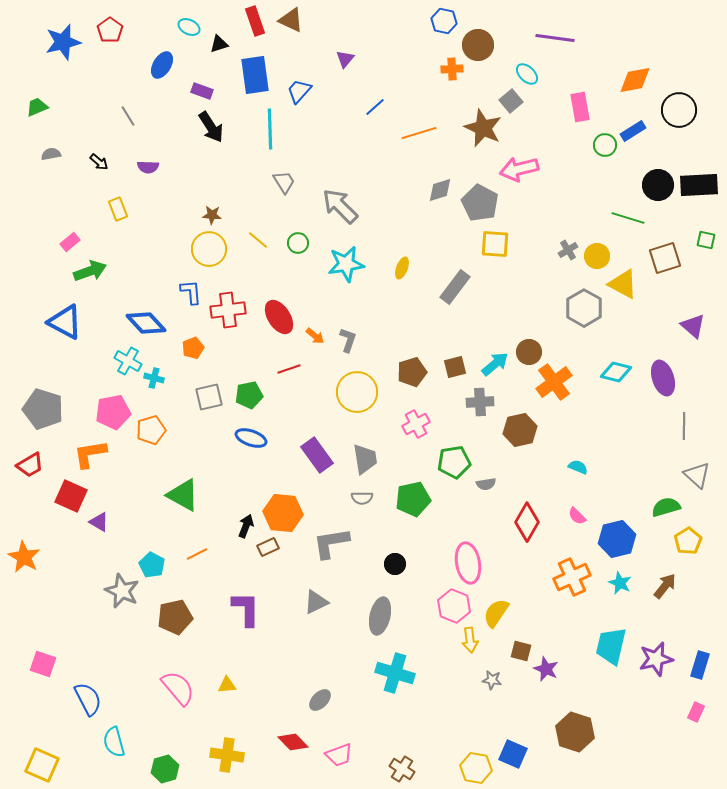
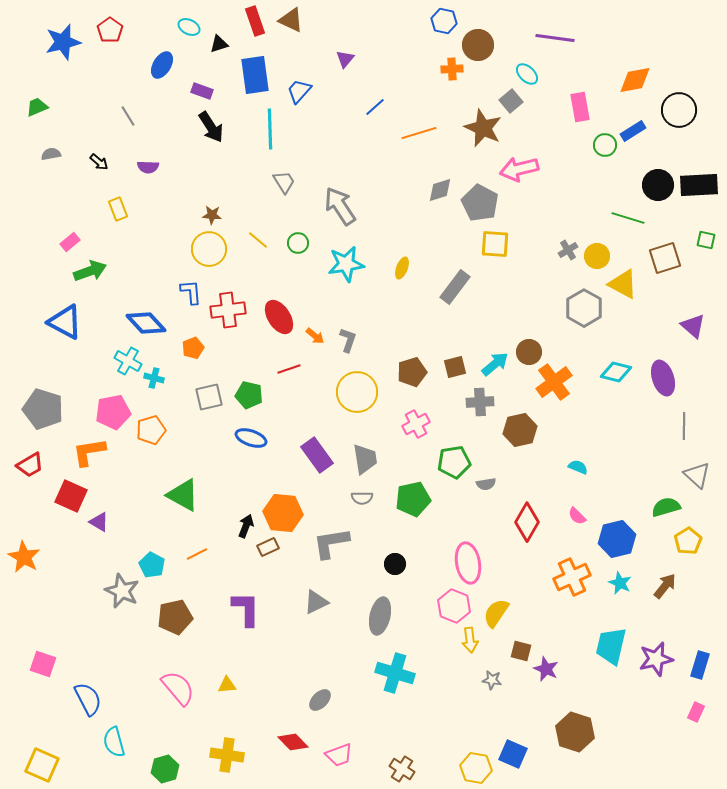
gray arrow at (340, 206): rotated 12 degrees clockwise
green pentagon at (249, 395): rotated 24 degrees clockwise
orange L-shape at (90, 454): moved 1 px left, 2 px up
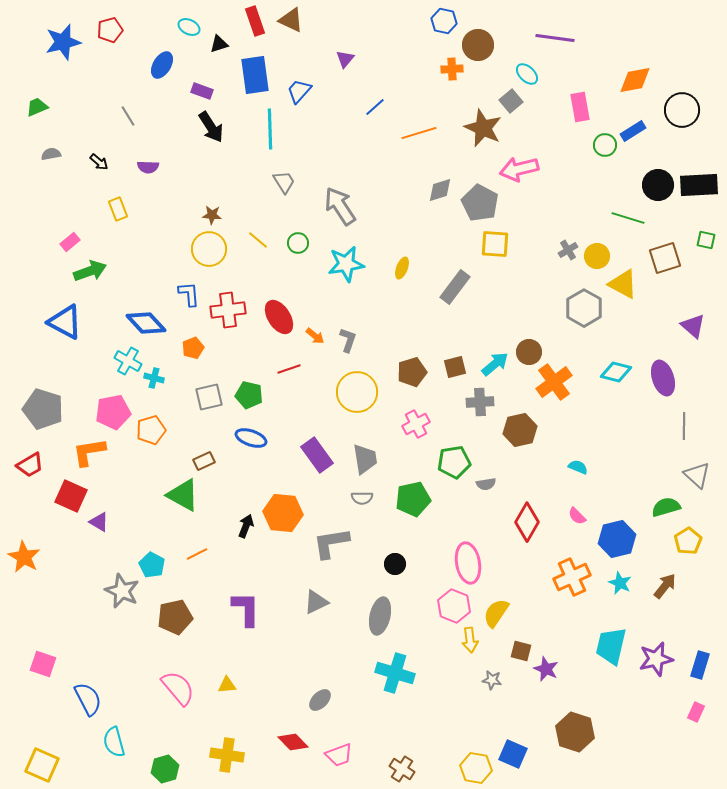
red pentagon at (110, 30): rotated 20 degrees clockwise
black circle at (679, 110): moved 3 px right
blue L-shape at (191, 292): moved 2 px left, 2 px down
brown rectangle at (268, 547): moved 64 px left, 86 px up
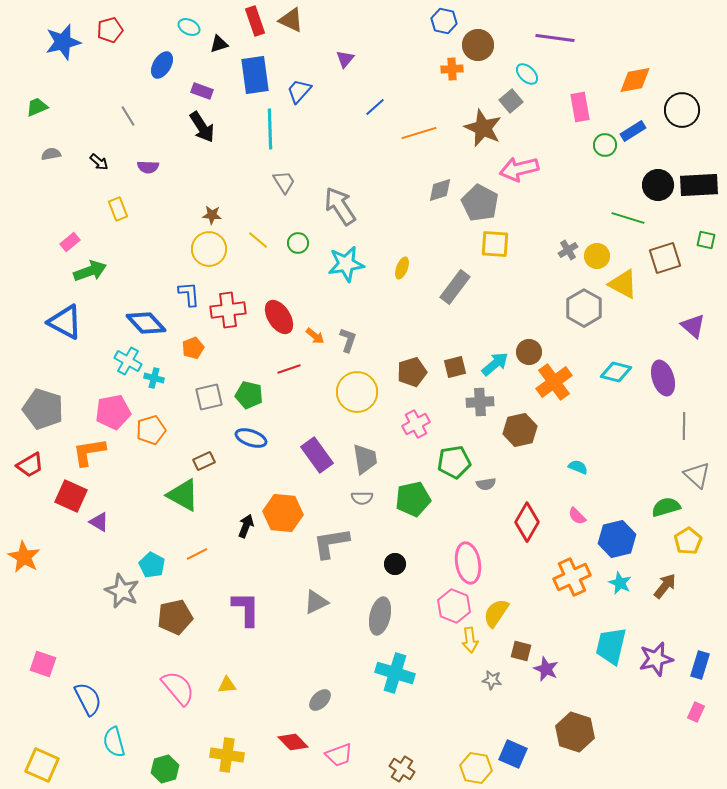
black arrow at (211, 127): moved 9 px left
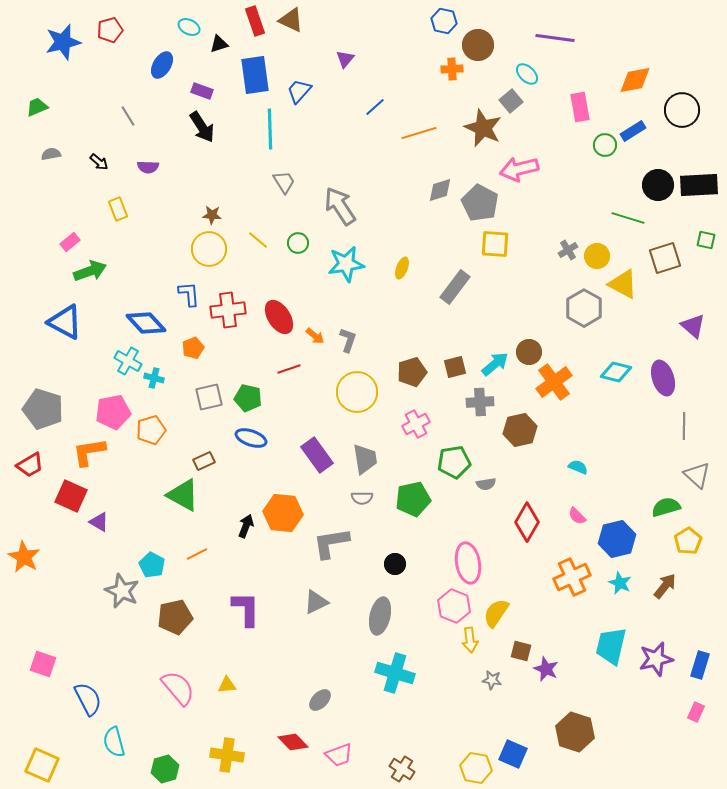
green pentagon at (249, 395): moved 1 px left, 3 px down
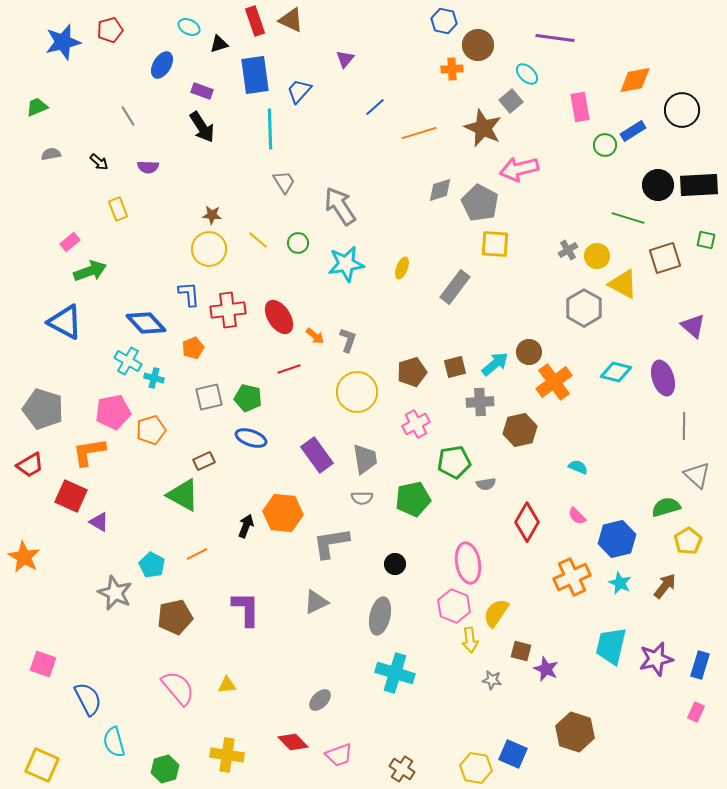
gray star at (122, 591): moved 7 px left, 2 px down
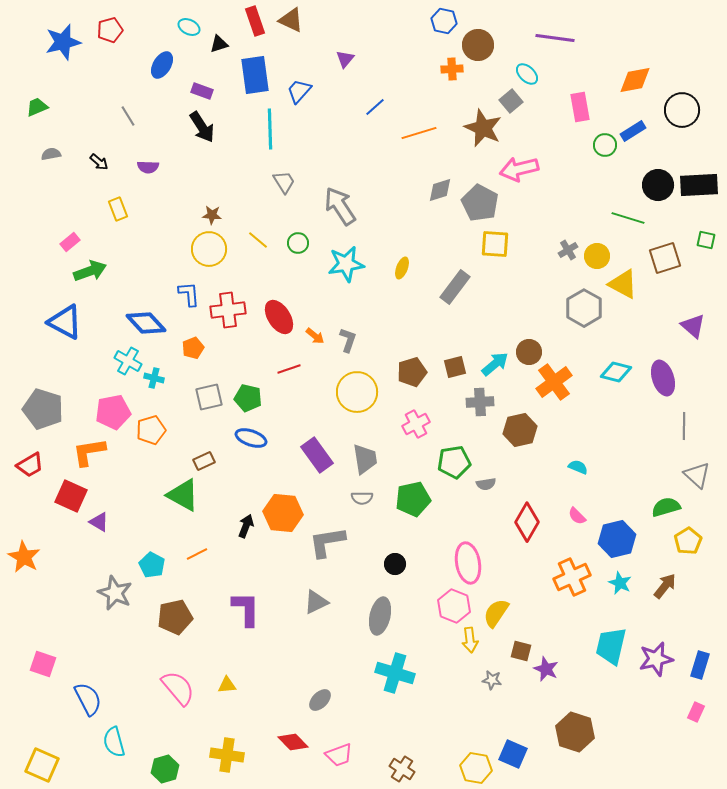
gray L-shape at (331, 543): moved 4 px left, 1 px up
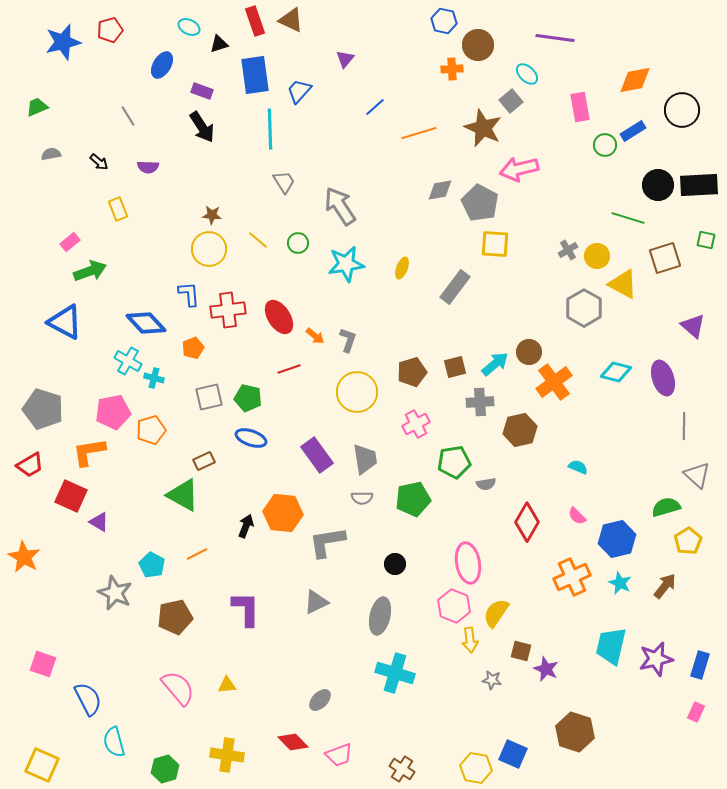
gray diamond at (440, 190): rotated 8 degrees clockwise
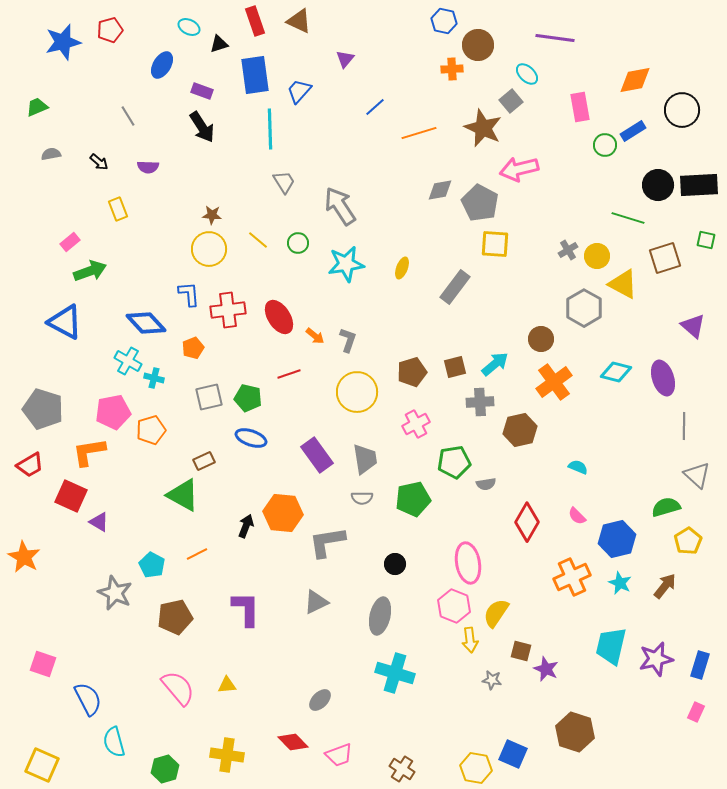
brown triangle at (291, 20): moved 8 px right, 1 px down
brown circle at (529, 352): moved 12 px right, 13 px up
red line at (289, 369): moved 5 px down
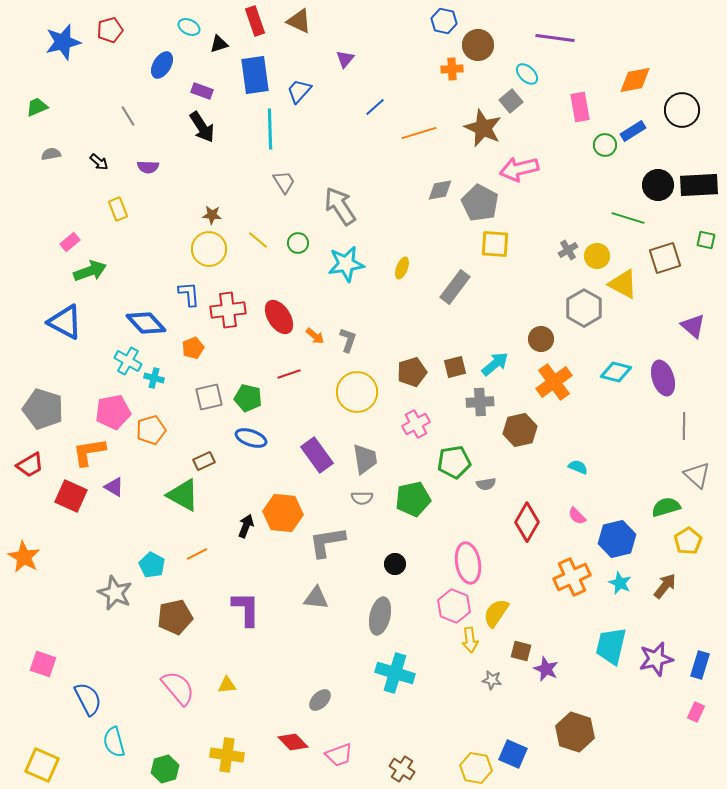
purple triangle at (99, 522): moved 15 px right, 35 px up
gray triangle at (316, 602): moved 4 px up; rotated 32 degrees clockwise
